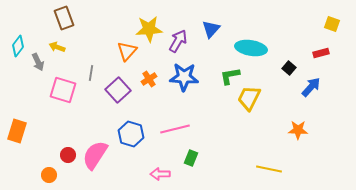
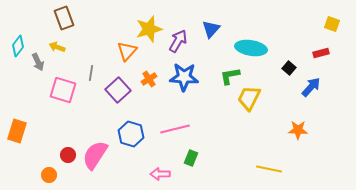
yellow star: rotated 12 degrees counterclockwise
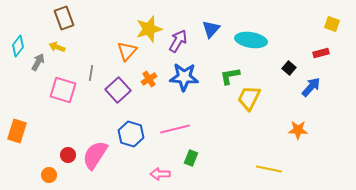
cyan ellipse: moved 8 px up
gray arrow: rotated 126 degrees counterclockwise
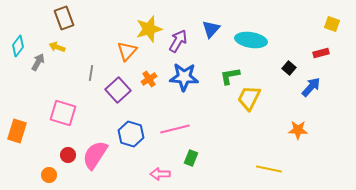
pink square: moved 23 px down
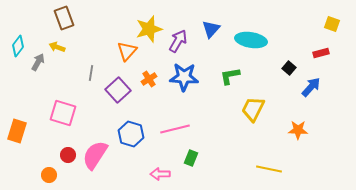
yellow trapezoid: moved 4 px right, 11 px down
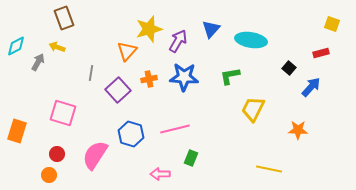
cyan diamond: moved 2 px left; rotated 25 degrees clockwise
orange cross: rotated 21 degrees clockwise
red circle: moved 11 px left, 1 px up
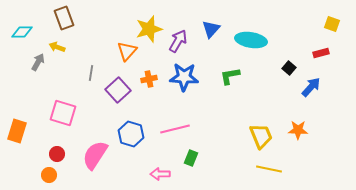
cyan diamond: moved 6 px right, 14 px up; rotated 25 degrees clockwise
yellow trapezoid: moved 8 px right, 27 px down; rotated 132 degrees clockwise
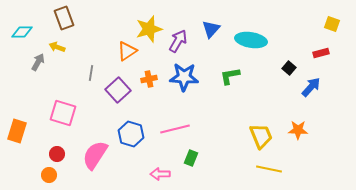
orange triangle: rotated 15 degrees clockwise
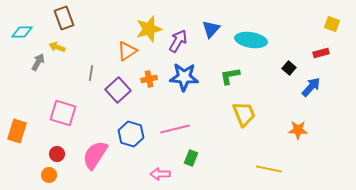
yellow trapezoid: moved 17 px left, 22 px up
